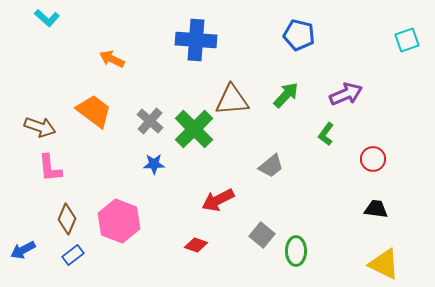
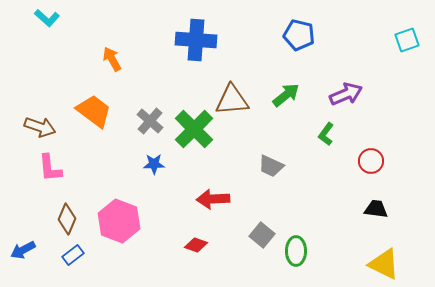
orange arrow: rotated 35 degrees clockwise
green arrow: rotated 8 degrees clockwise
red circle: moved 2 px left, 2 px down
gray trapezoid: rotated 64 degrees clockwise
red arrow: moved 5 px left, 1 px up; rotated 24 degrees clockwise
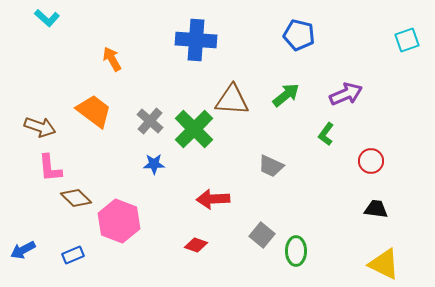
brown triangle: rotated 9 degrees clockwise
brown diamond: moved 9 px right, 21 px up; rotated 68 degrees counterclockwise
blue rectangle: rotated 15 degrees clockwise
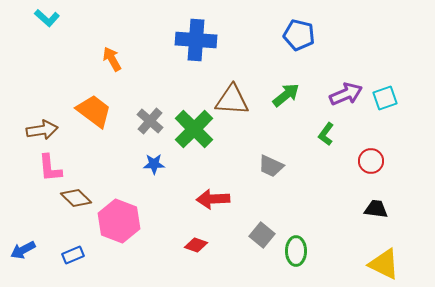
cyan square: moved 22 px left, 58 px down
brown arrow: moved 2 px right, 3 px down; rotated 28 degrees counterclockwise
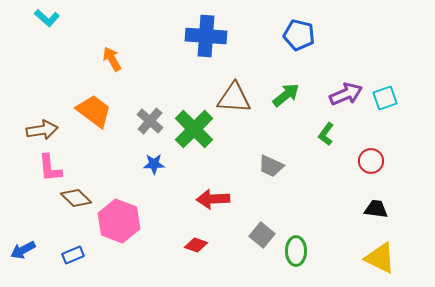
blue cross: moved 10 px right, 4 px up
brown triangle: moved 2 px right, 2 px up
yellow triangle: moved 4 px left, 6 px up
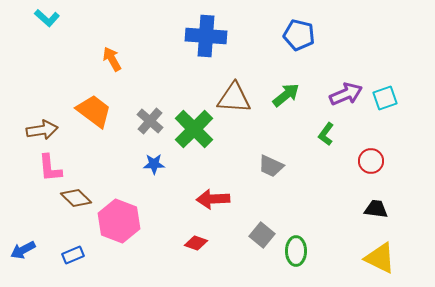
red diamond: moved 2 px up
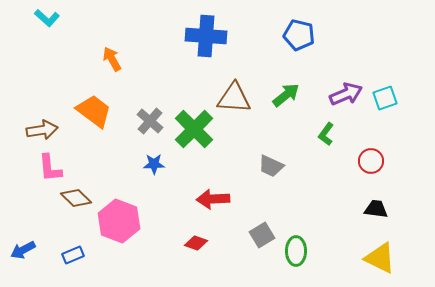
gray square: rotated 20 degrees clockwise
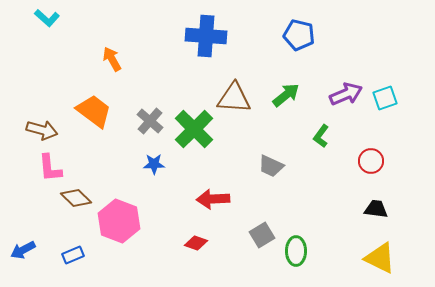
brown arrow: rotated 24 degrees clockwise
green L-shape: moved 5 px left, 2 px down
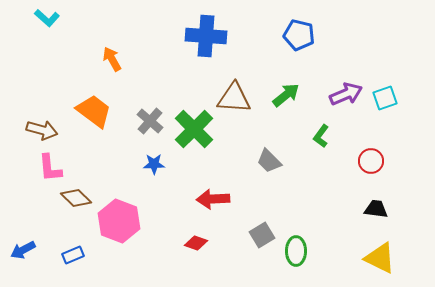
gray trapezoid: moved 2 px left, 5 px up; rotated 20 degrees clockwise
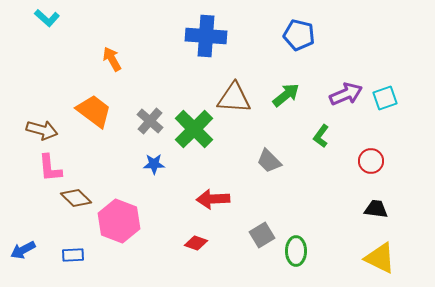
blue rectangle: rotated 20 degrees clockwise
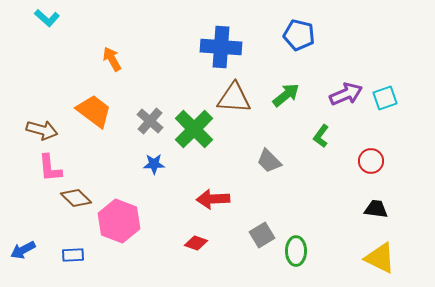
blue cross: moved 15 px right, 11 px down
